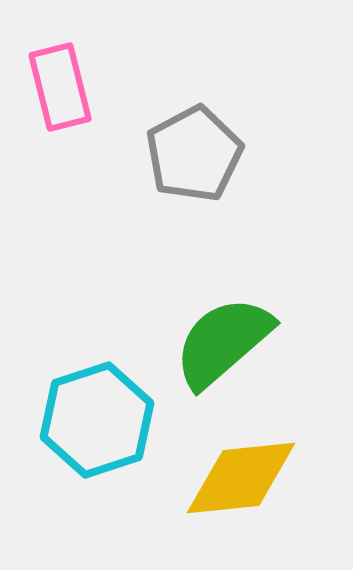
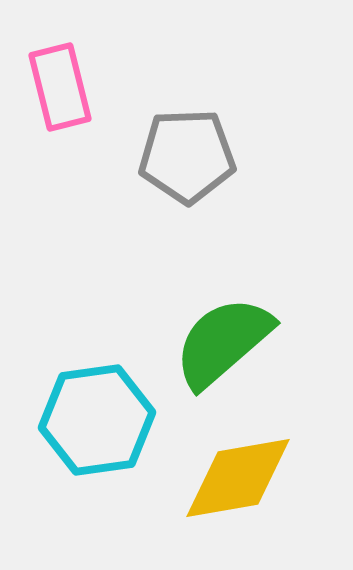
gray pentagon: moved 7 px left, 2 px down; rotated 26 degrees clockwise
cyan hexagon: rotated 10 degrees clockwise
yellow diamond: moved 3 px left; rotated 4 degrees counterclockwise
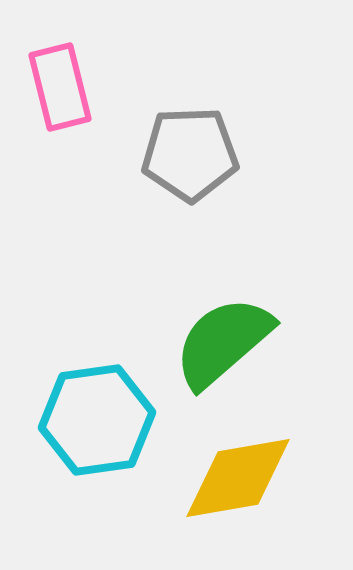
gray pentagon: moved 3 px right, 2 px up
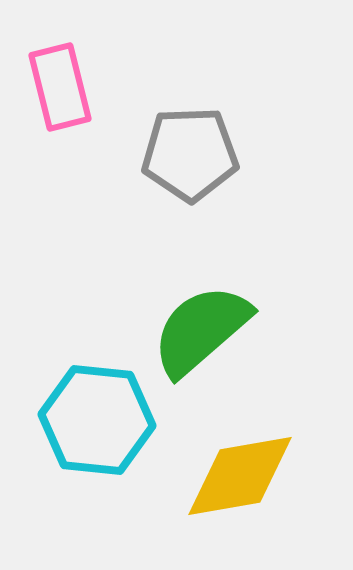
green semicircle: moved 22 px left, 12 px up
cyan hexagon: rotated 14 degrees clockwise
yellow diamond: moved 2 px right, 2 px up
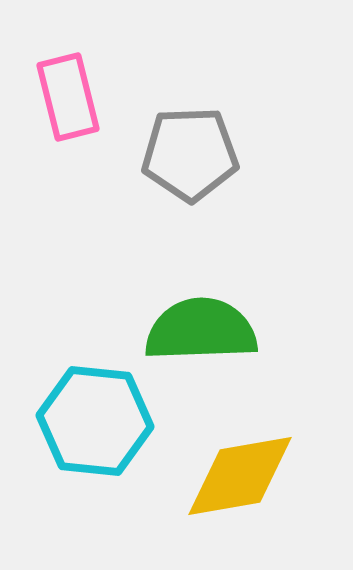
pink rectangle: moved 8 px right, 10 px down
green semicircle: rotated 39 degrees clockwise
cyan hexagon: moved 2 px left, 1 px down
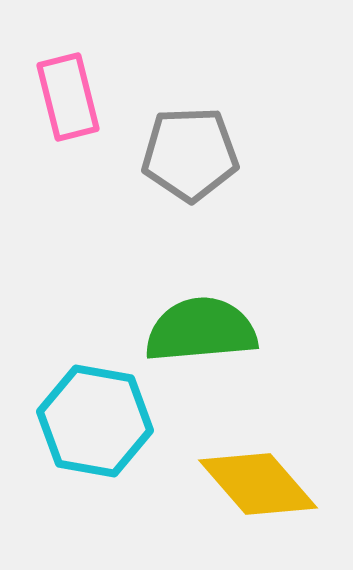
green semicircle: rotated 3 degrees counterclockwise
cyan hexagon: rotated 4 degrees clockwise
yellow diamond: moved 18 px right, 8 px down; rotated 59 degrees clockwise
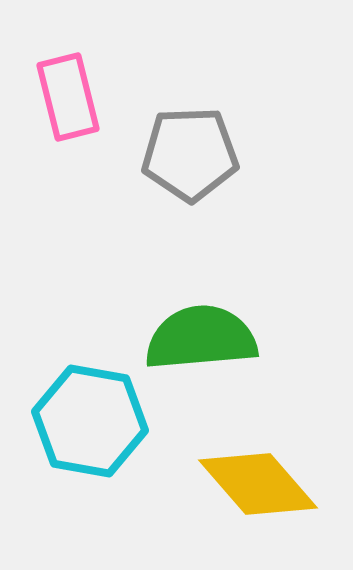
green semicircle: moved 8 px down
cyan hexagon: moved 5 px left
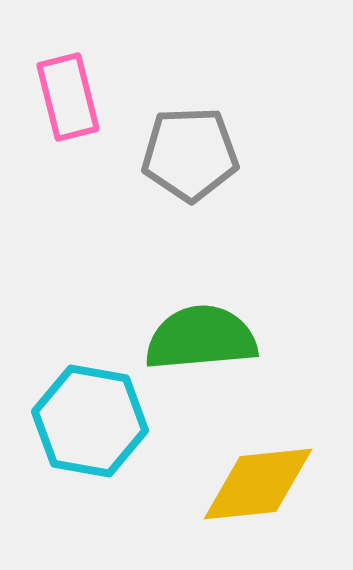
yellow diamond: rotated 55 degrees counterclockwise
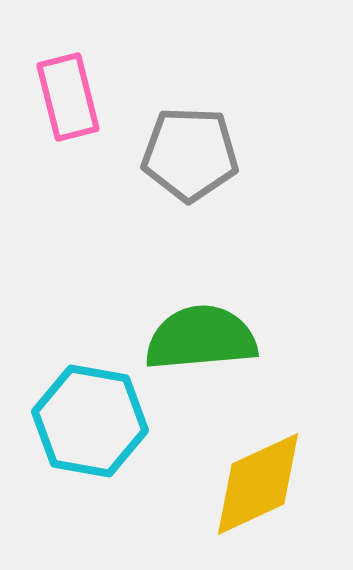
gray pentagon: rotated 4 degrees clockwise
yellow diamond: rotated 19 degrees counterclockwise
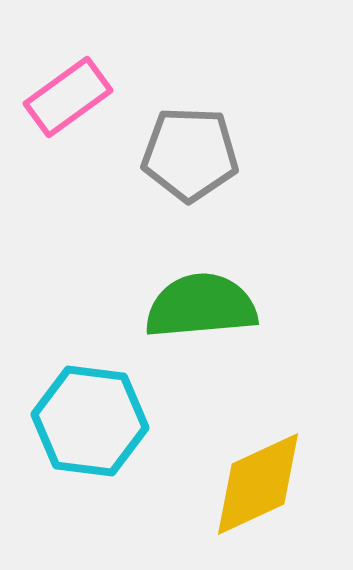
pink rectangle: rotated 68 degrees clockwise
green semicircle: moved 32 px up
cyan hexagon: rotated 3 degrees counterclockwise
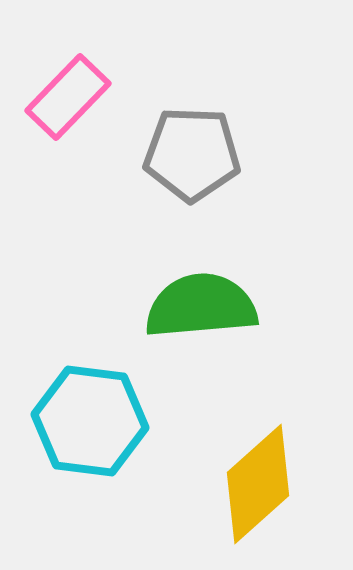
pink rectangle: rotated 10 degrees counterclockwise
gray pentagon: moved 2 px right
yellow diamond: rotated 17 degrees counterclockwise
